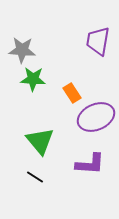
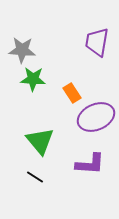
purple trapezoid: moved 1 px left, 1 px down
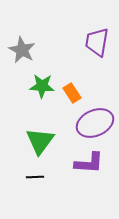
gray star: rotated 24 degrees clockwise
green star: moved 9 px right, 7 px down
purple ellipse: moved 1 px left, 6 px down
green triangle: rotated 16 degrees clockwise
purple L-shape: moved 1 px left, 1 px up
black line: rotated 36 degrees counterclockwise
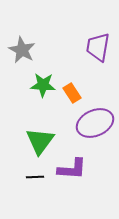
purple trapezoid: moved 1 px right, 5 px down
green star: moved 1 px right, 1 px up
purple L-shape: moved 17 px left, 6 px down
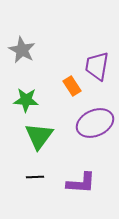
purple trapezoid: moved 1 px left, 19 px down
green star: moved 17 px left, 15 px down
orange rectangle: moved 7 px up
green triangle: moved 1 px left, 5 px up
purple L-shape: moved 9 px right, 14 px down
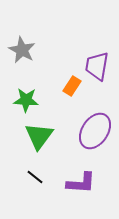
orange rectangle: rotated 66 degrees clockwise
purple ellipse: moved 8 px down; rotated 33 degrees counterclockwise
black line: rotated 42 degrees clockwise
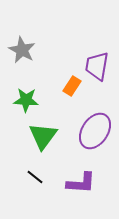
green triangle: moved 4 px right
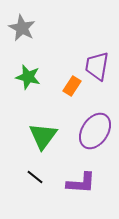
gray star: moved 22 px up
green star: moved 2 px right, 23 px up; rotated 10 degrees clockwise
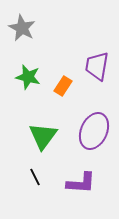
orange rectangle: moved 9 px left
purple ellipse: moved 1 px left; rotated 9 degrees counterclockwise
black line: rotated 24 degrees clockwise
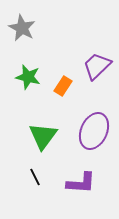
purple trapezoid: rotated 36 degrees clockwise
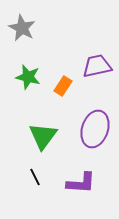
purple trapezoid: rotated 32 degrees clockwise
purple ellipse: moved 1 px right, 2 px up; rotated 6 degrees counterclockwise
